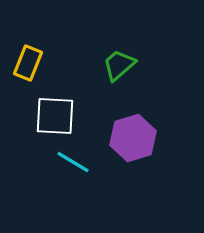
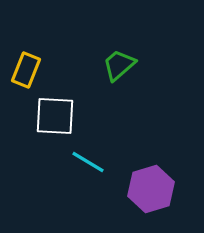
yellow rectangle: moved 2 px left, 7 px down
purple hexagon: moved 18 px right, 51 px down
cyan line: moved 15 px right
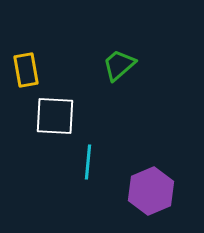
yellow rectangle: rotated 32 degrees counterclockwise
cyan line: rotated 64 degrees clockwise
purple hexagon: moved 2 px down; rotated 6 degrees counterclockwise
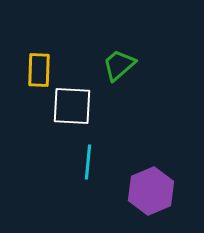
yellow rectangle: moved 13 px right; rotated 12 degrees clockwise
white square: moved 17 px right, 10 px up
